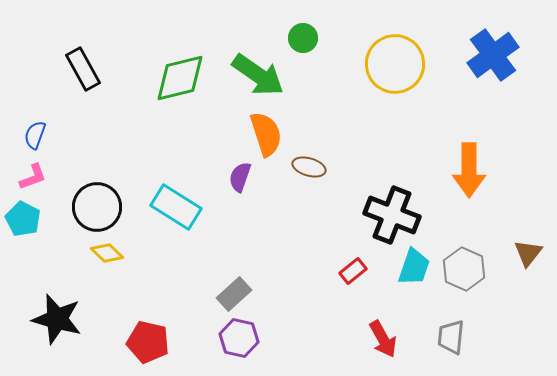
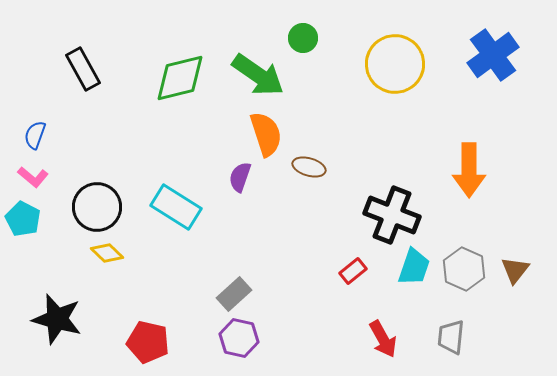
pink L-shape: rotated 60 degrees clockwise
brown triangle: moved 13 px left, 17 px down
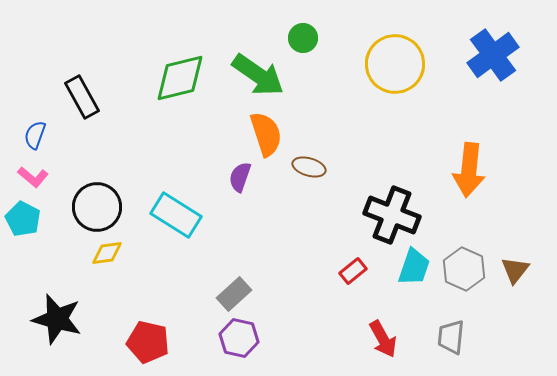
black rectangle: moved 1 px left, 28 px down
orange arrow: rotated 6 degrees clockwise
cyan rectangle: moved 8 px down
yellow diamond: rotated 52 degrees counterclockwise
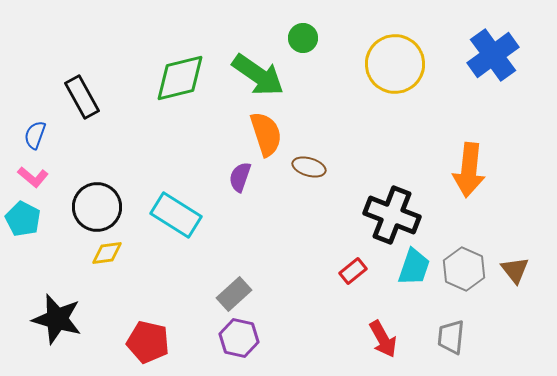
brown triangle: rotated 16 degrees counterclockwise
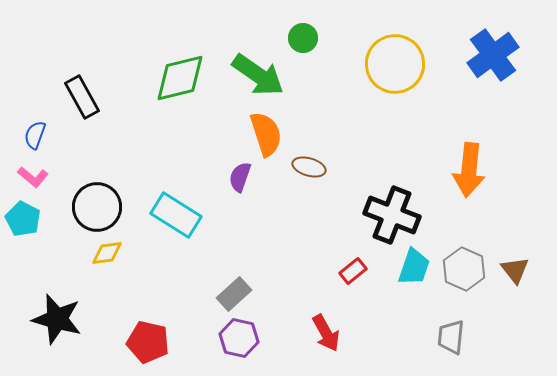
red arrow: moved 57 px left, 6 px up
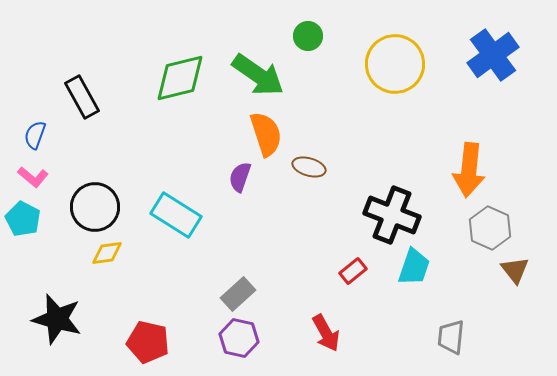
green circle: moved 5 px right, 2 px up
black circle: moved 2 px left
gray hexagon: moved 26 px right, 41 px up
gray rectangle: moved 4 px right
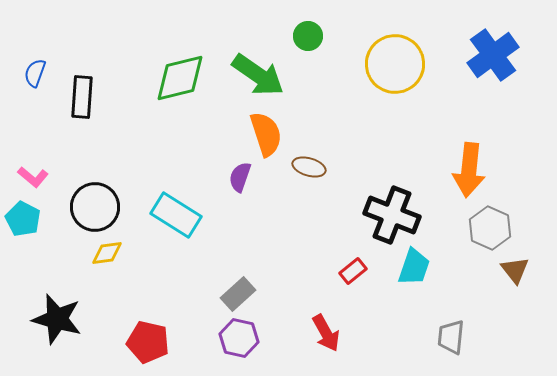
black rectangle: rotated 33 degrees clockwise
blue semicircle: moved 62 px up
